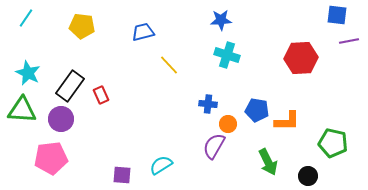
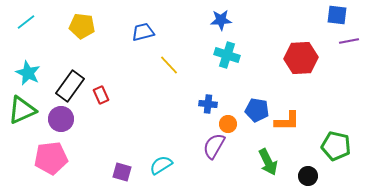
cyan line: moved 4 px down; rotated 18 degrees clockwise
green triangle: rotated 28 degrees counterclockwise
green pentagon: moved 3 px right, 3 px down
purple square: moved 3 px up; rotated 12 degrees clockwise
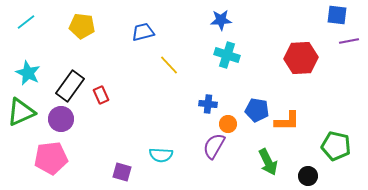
green triangle: moved 1 px left, 2 px down
cyan semicircle: moved 10 px up; rotated 145 degrees counterclockwise
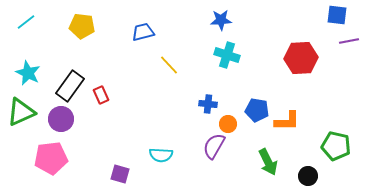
purple square: moved 2 px left, 2 px down
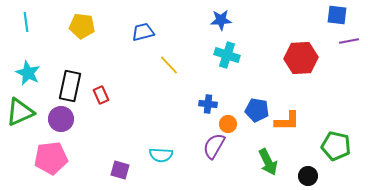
cyan line: rotated 60 degrees counterclockwise
black rectangle: rotated 24 degrees counterclockwise
green triangle: moved 1 px left
purple square: moved 4 px up
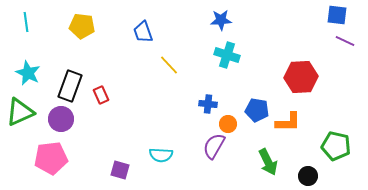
blue trapezoid: rotated 95 degrees counterclockwise
purple line: moved 4 px left; rotated 36 degrees clockwise
red hexagon: moved 19 px down
black rectangle: rotated 8 degrees clockwise
orange L-shape: moved 1 px right, 1 px down
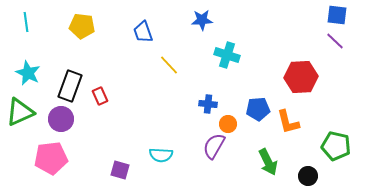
blue star: moved 19 px left
purple line: moved 10 px left; rotated 18 degrees clockwise
red rectangle: moved 1 px left, 1 px down
blue pentagon: moved 1 px right, 1 px up; rotated 15 degrees counterclockwise
orange L-shape: rotated 76 degrees clockwise
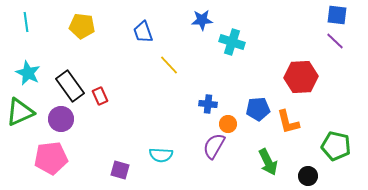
cyan cross: moved 5 px right, 13 px up
black rectangle: rotated 56 degrees counterclockwise
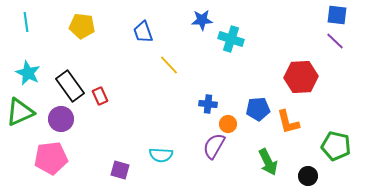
cyan cross: moved 1 px left, 3 px up
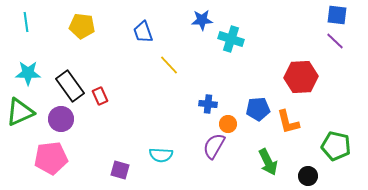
cyan star: rotated 25 degrees counterclockwise
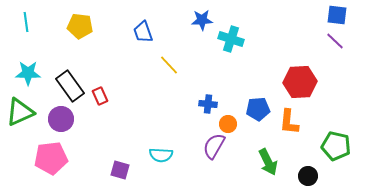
yellow pentagon: moved 2 px left
red hexagon: moved 1 px left, 5 px down
orange L-shape: moved 1 px right; rotated 20 degrees clockwise
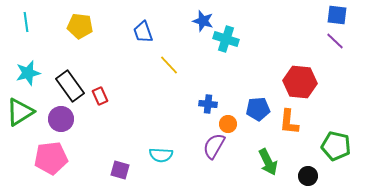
blue star: moved 1 px right, 1 px down; rotated 20 degrees clockwise
cyan cross: moved 5 px left
cyan star: rotated 15 degrees counterclockwise
red hexagon: rotated 8 degrees clockwise
green triangle: rotated 8 degrees counterclockwise
